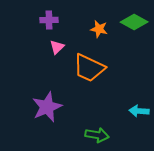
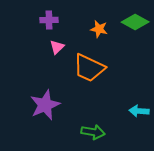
green diamond: moved 1 px right
purple star: moved 2 px left, 2 px up
green arrow: moved 4 px left, 3 px up
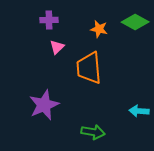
orange trapezoid: rotated 60 degrees clockwise
purple star: moved 1 px left
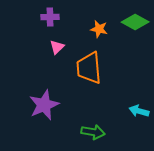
purple cross: moved 1 px right, 3 px up
cyan arrow: rotated 12 degrees clockwise
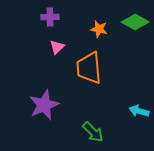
green arrow: rotated 35 degrees clockwise
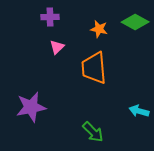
orange trapezoid: moved 5 px right
purple star: moved 13 px left, 2 px down; rotated 12 degrees clockwise
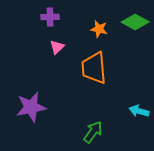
green arrow: rotated 100 degrees counterclockwise
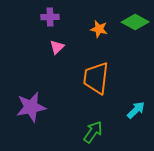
orange trapezoid: moved 2 px right, 10 px down; rotated 12 degrees clockwise
cyan arrow: moved 3 px left, 1 px up; rotated 120 degrees clockwise
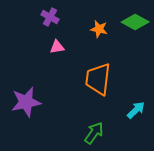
purple cross: rotated 30 degrees clockwise
pink triangle: rotated 35 degrees clockwise
orange trapezoid: moved 2 px right, 1 px down
purple star: moved 5 px left, 5 px up
green arrow: moved 1 px right, 1 px down
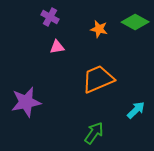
orange trapezoid: rotated 60 degrees clockwise
